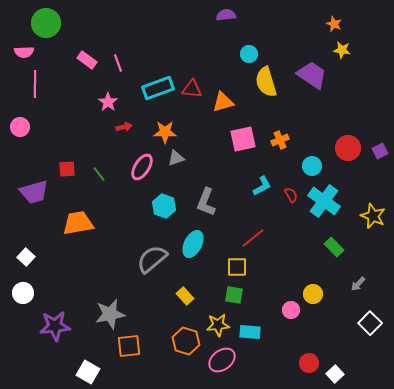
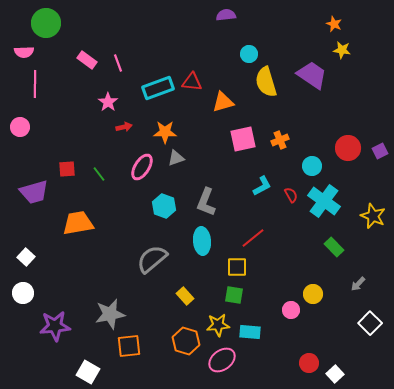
red triangle at (192, 89): moved 7 px up
cyan ellipse at (193, 244): moved 9 px right, 3 px up; rotated 32 degrees counterclockwise
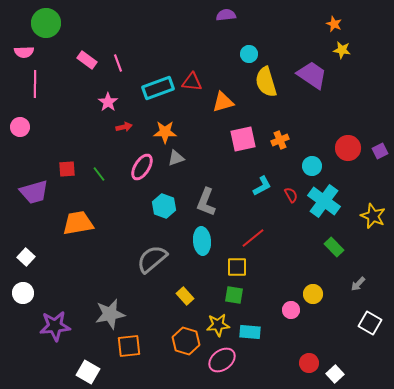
white square at (370, 323): rotated 15 degrees counterclockwise
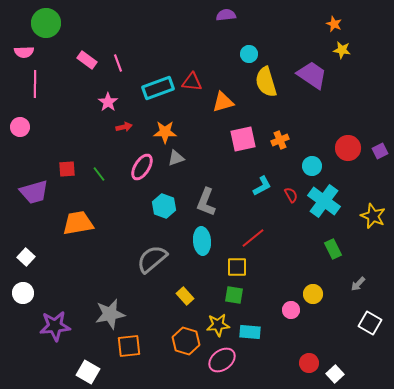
green rectangle at (334, 247): moved 1 px left, 2 px down; rotated 18 degrees clockwise
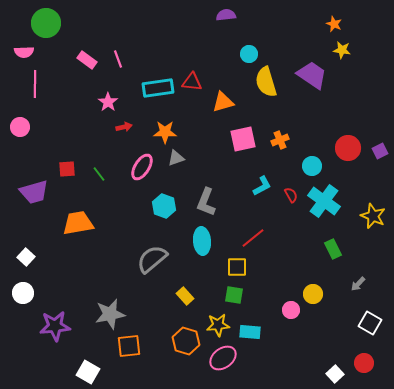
pink line at (118, 63): moved 4 px up
cyan rectangle at (158, 88): rotated 12 degrees clockwise
pink ellipse at (222, 360): moved 1 px right, 2 px up
red circle at (309, 363): moved 55 px right
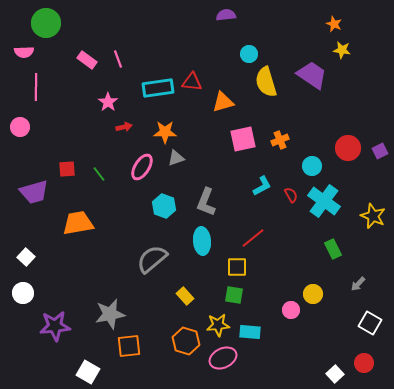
pink line at (35, 84): moved 1 px right, 3 px down
pink ellipse at (223, 358): rotated 12 degrees clockwise
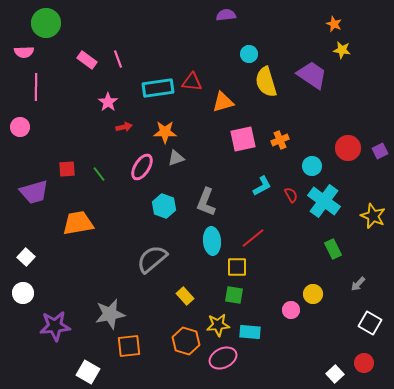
cyan ellipse at (202, 241): moved 10 px right
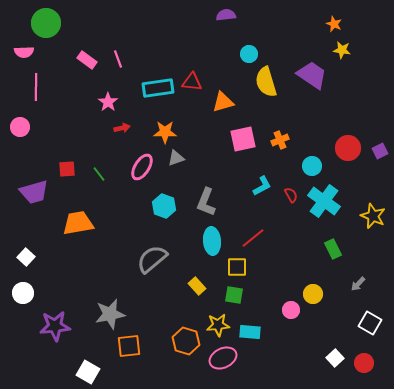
red arrow at (124, 127): moved 2 px left, 1 px down
yellow rectangle at (185, 296): moved 12 px right, 10 px up
white square at (335, 374): moved 16 px up
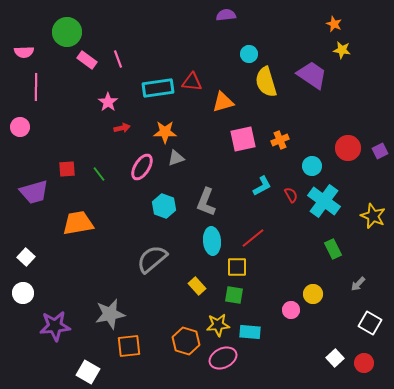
green circle at (46, 23): moved 21 px right, 9 px down
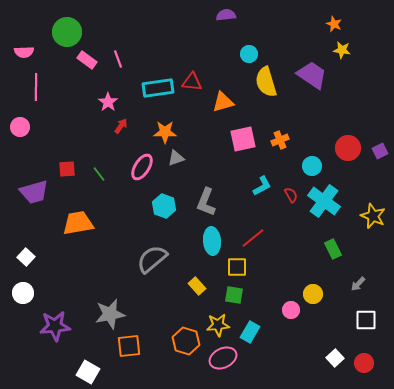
red arrow at (122, 128): moved 1 px left, 2 px up; rotated 42 degrees counterclockwise
white square at (370, 323): moved 4 px left, 3 px up; rotated 30 degrees counterclockwise
cyan rectangle at (250, 332): rotated 65 degrees counterclockwise
